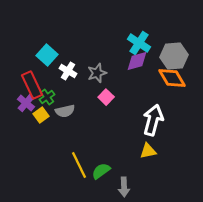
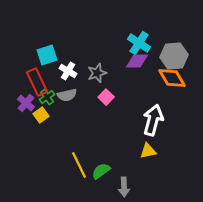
cyan square: rotated 30 degrees clockwise
purple diamond: rotated 15 degrees clockwise
red rectangle: moved 5 px right, 3 px up
gray semicircle: moved 2 px right, 16 px up
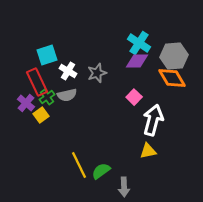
pink square: moved 28 px right
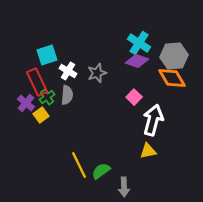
purple diamond: rotated 20 degrees clockwise
gray semicircle: rotated 72 degrees counterclockwise
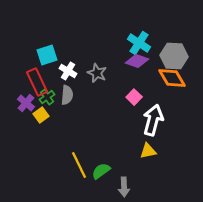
gray hexagon: rotated 8 degrees clockwise
gray star: rotated 30 degrees counterclockwise
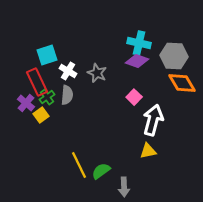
cyan cross: rotated 20 degrees counterclockwise
orange diamond: moved 10 px right, 5 px down
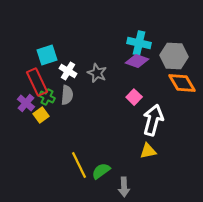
green cross: rotated 28 degrees counterclockwise
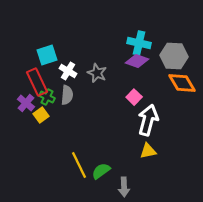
white arrow: moved 5 px left
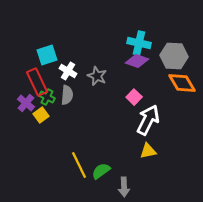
gray star: moved 3 px down
white arrow: rotated 12 degrees clockwise
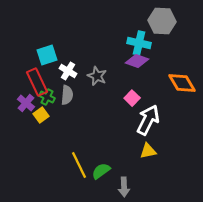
gray hexagon: moved 12 px left, 35 px up
pink square: moved 2 px left, 1 px down
